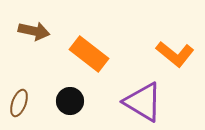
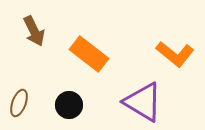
brown arrow: rotated 52 degrees clockwise
black circle: moved 1 px left, 4 px down
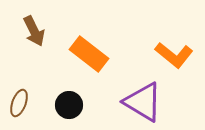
orange L-shape: moved 1 px left, 1 px down
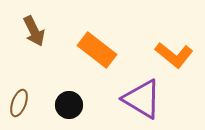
orange rectangle: moved 8 px right, 4 px up
purple triangle: moved 1 px left, 3 px up
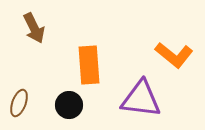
brown arrow: moved 3 px up
orange rectangle: moved 8 px left, 15 px down; rotated 48 degrees clockwise
purple triangle: moved 1 px left; rotated 24 degrees counterclockwise
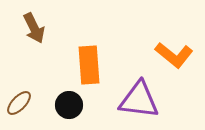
purple triangle: moved 2 px left, 1 px down
brown ellipse: rotated 24 degrees clockwise
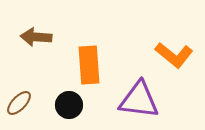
brown arrow: moved 2 px right, 9 px down; rotated 120 degrees clockwise
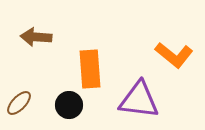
orange rectangle: moved 1 px right, 4 px down
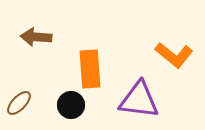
black circle: moved 2 px right
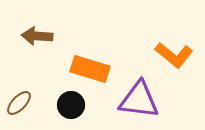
brown arrow: moved 1 px right, 1 px up
orange rectangle: rotated 69 degrees counterclockwise
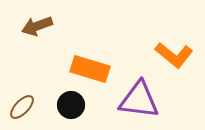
brown arrow: moved 10 px up; rotated 24 degrees counterclockwise
brown ellipse: moved 3 px right, 4 px down
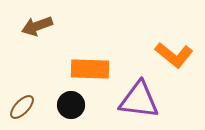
orange rectangle: rotated 15 degrees counterclockwise
